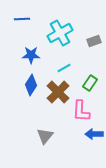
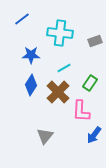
blue line: rotated 35 degrees counterclockwise
cyan cross: rotated 35 degrees clockwise
gray rectangle: moved 1 px right
blue arrow: moved 1 px down; rotated 54 degrees counterclockwise
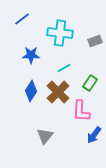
blue diamond: moved 6 px down
